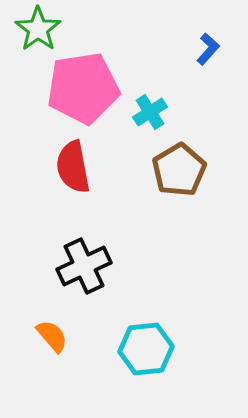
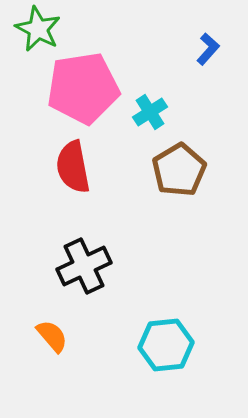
green star: rotated 9 degrees counterclockwise
cyan hexagon: moved 20 px right, 4 px up
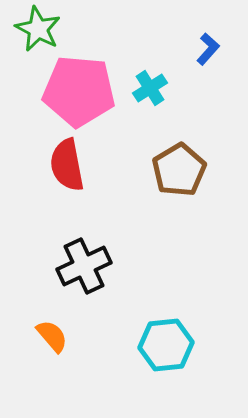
pink pentagon: moved 4 px left, 3 px down; rotated 14 degrees clockwise
cyan cross: moved 24 px up
red semicircle: moved 6 px left, 2 px up
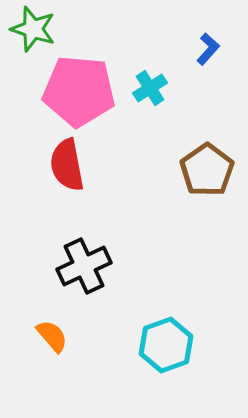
green star: moved 5 px left; rotated 9 degrees counterclockwise
brown pentagon: moved 28 px right; rotated 4 degrees counterclockwise
cyan hexagon: rotated 14 degrees counterclockwise
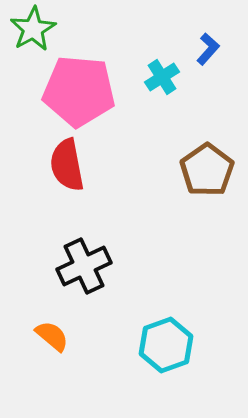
green star: rotated 24 degrees clockwise
cyan cross: moved 12 px right, 11 px up
orange semicircle: rotated 9 degrees counterclockwise
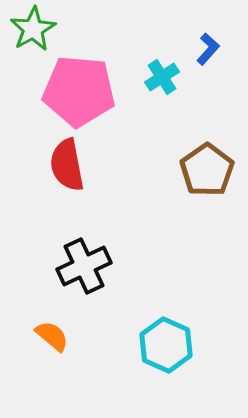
cyan hexagon: rotated 16 degrees counterclockwise
